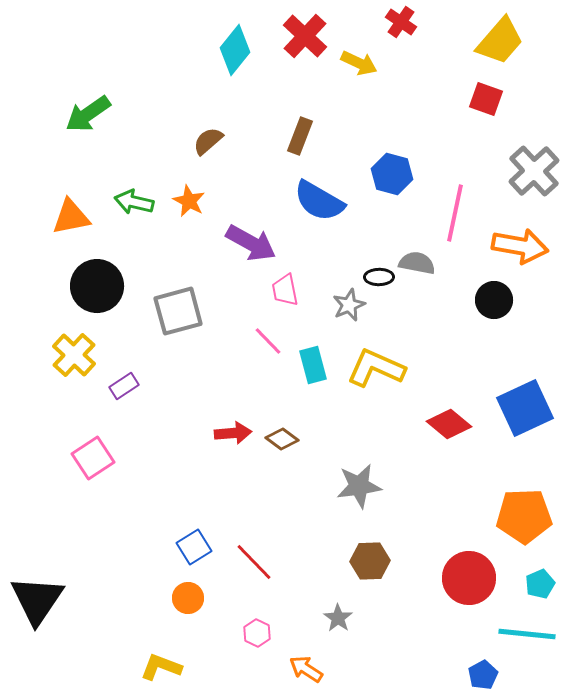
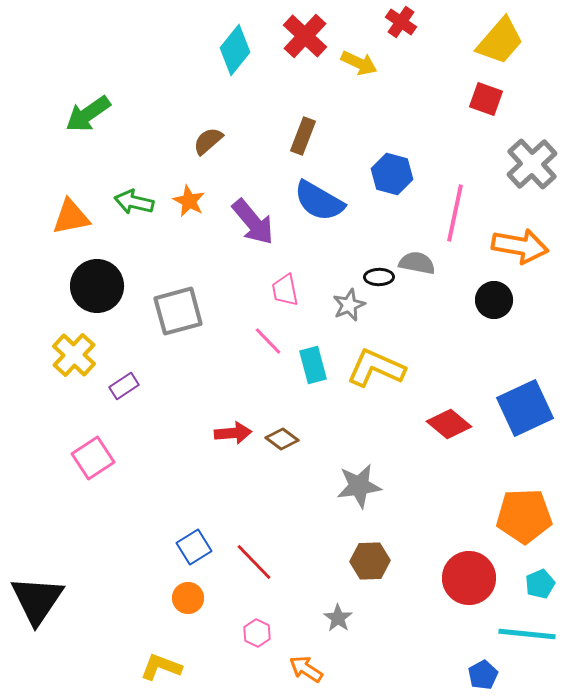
brown rectangle at (300, 136): moved 3 px right
gray cross at (534, 171): moved 2 px left, 7 px up
purple arrow at (251, 243): moved 2 px right, 21 px up; rotated 21 degrees clockwise
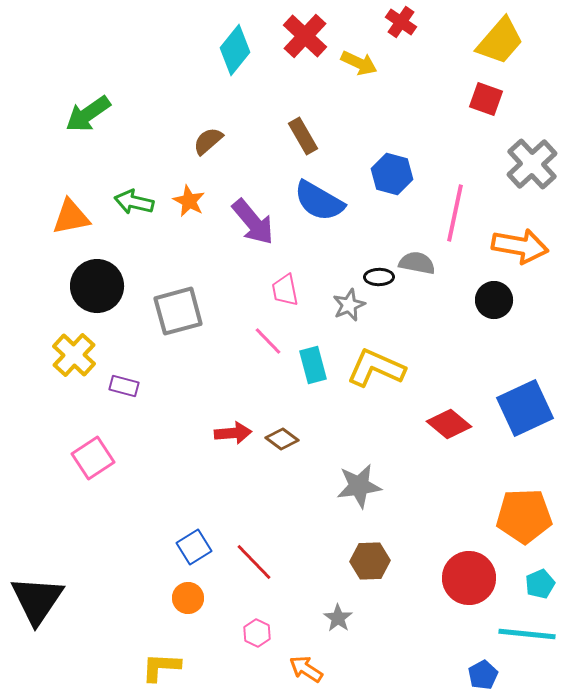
brown rectangle at (303, 136): rotated 51 degrees counterclockwise
purple rectangle at (124, 386): rotated 48 degrees clockwise
yellow L-shape at (161, 667): rotated 18 degrees counterclockwise
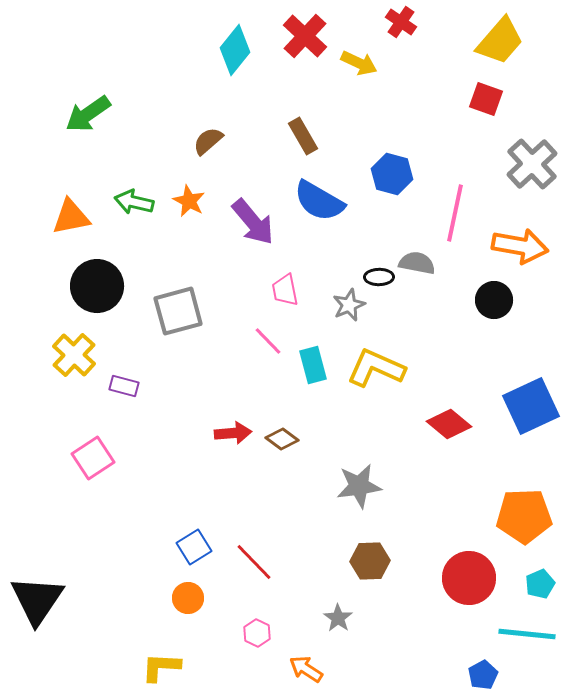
blue square at (525, 408): moved 6 px right, 2 px up
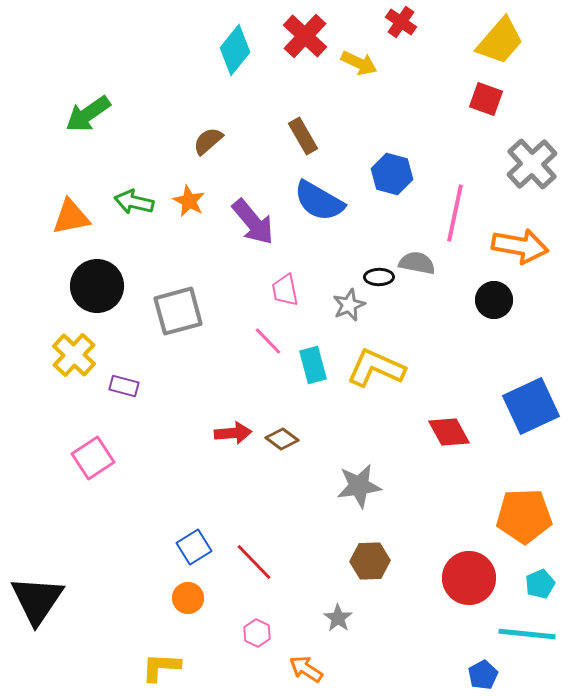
red diamond at (449, 424): moved 8 px down; rotated 21 degrees clockwise
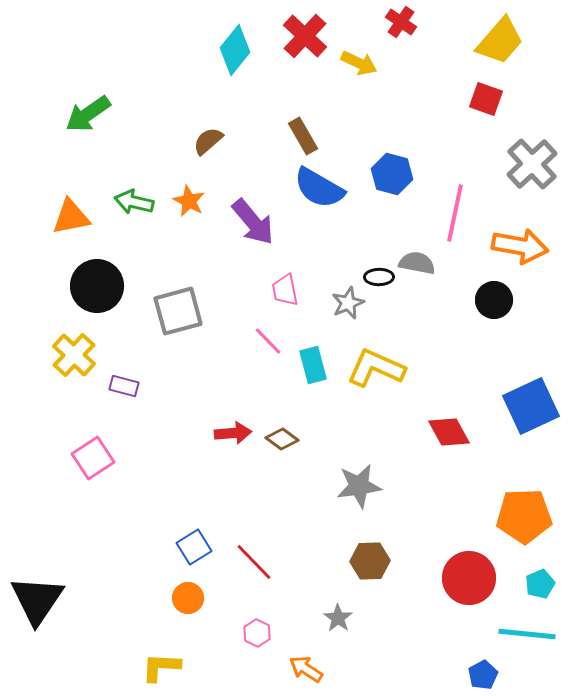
blue semicircle at (319, 201): moved 13 px up
gray star at (349, 305): moved 1 px left, 2 px up
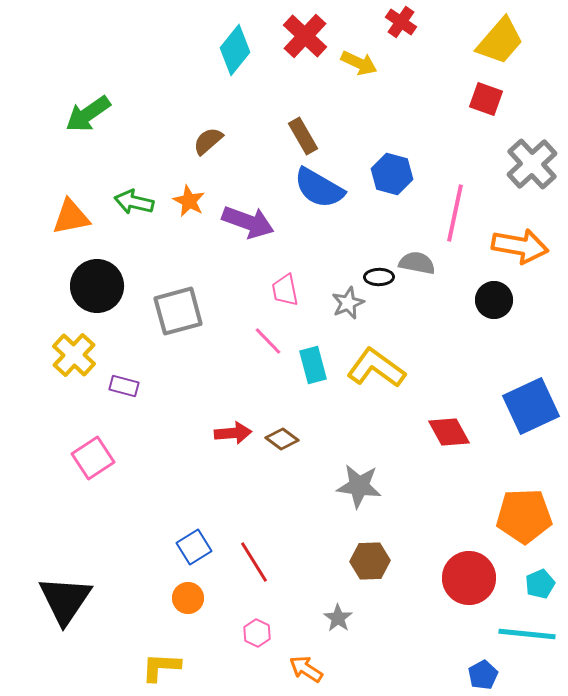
purple arrow at (253, 222): moved 5 px left; rotated 30 degrees counterclockwise
yellow L-shape at (376, 368): rotated 12 degrees clockwise
gray star at (359, 486): rotated 15 degrees clockwise
red line at (254, 562): rotated 12 degrees clockwise
black triangle at (37, 600): moved 28 px right
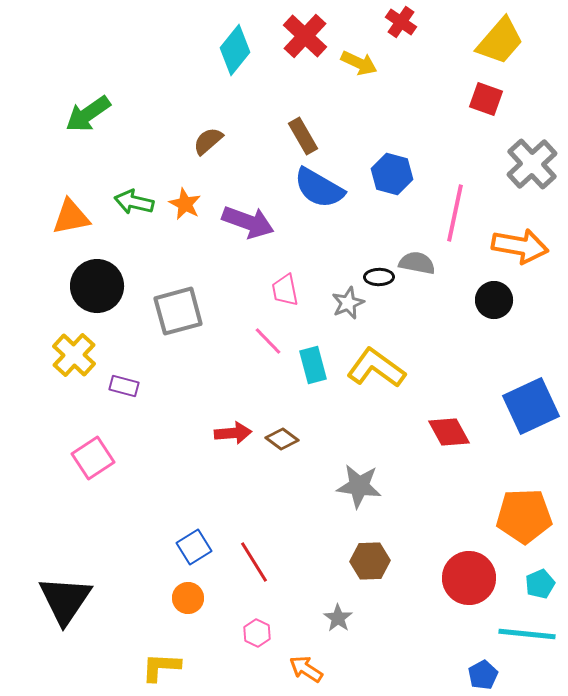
orange star at (189, 201): moved 4 px left, 3 px down
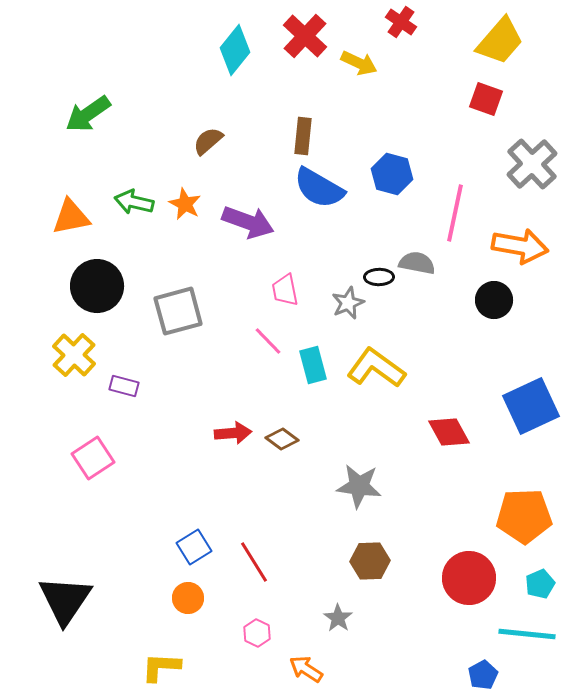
brown rectangle at (303, 136): rotated 36 degrees clockwise
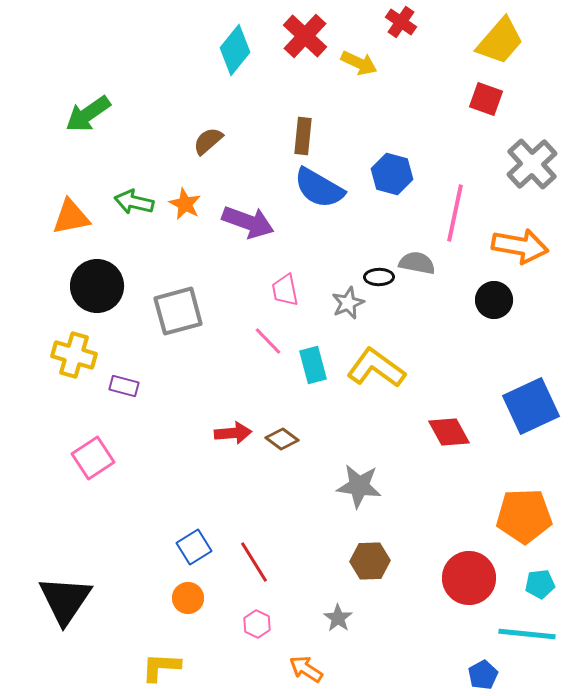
yellow cross at (74, 355): rotated 27 degrees counterclockwise
cyan pentagon at (540, 584): rotated 16 degrees clockwise
pink hexagon at (257, 633): moved 9 px up
